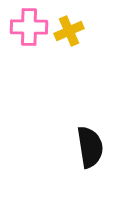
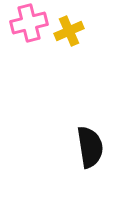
pink cross: moved 4 px up; rotated 15 degrees counterclockwise
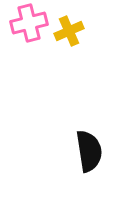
black semicircle: moved 1 px left, 4 px down
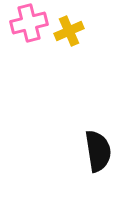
black semicircle: moved 9 px right
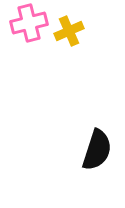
black semicircle: moved 1 px left, 1 px up; rotated 27 degrees clockwise
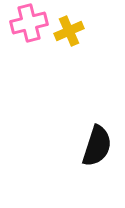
black semicircle: moved 4 px up
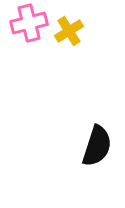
yellow cross: rotated 8 degrees counterclockwise
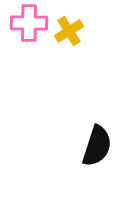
pink cross: rotated 15 degrees clockwise
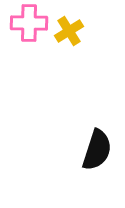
black semicircle: moved 4 px down
